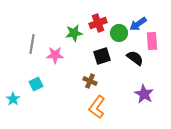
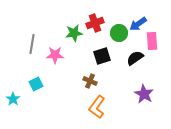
red cross: moved 3 px left
black semicircle: rotated 72 degrees counterclockwise
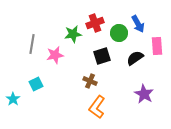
blue arrow: rotated 84 degrees counterclockwise
green star: moved 1 px left, 1 px down
pink rectangle: moved 5 px right, 5 px down
pink star: rotated 12 degrees counterclockwise
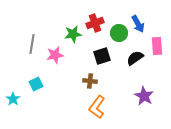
brown cross: rotated 16 degrees counterclockwise
purple star: moved 2 px down
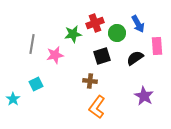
green circle: moved 2 px left
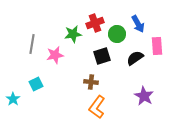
green circle: moved 1 px down
brown cross: moved 1 px right, 1 px down
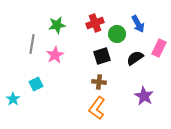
green star: moved 16 px left, 9 px up
pink rectangle: moved 2 px right, 2 px down; rotated 30 degrees clockwise
pink star: rotated 18 degrees counterclockwise
brown cross: moved 8 px right
orange L-shape: moved 1 px down
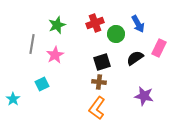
green star: rotated 12 degrees counterclockwise
green circle: moved 1 px left
black square: moved 6 px down
cyan square: moved 6 px right
purple star: rotated 18 degrees counterclockwise
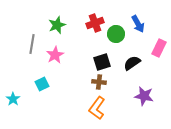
black semicircle: moved 3 px left, 5 px down
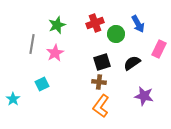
pink rectangle: moved 1 px down
pink star: moved 2 px up
orange L-shape: moved 4 px right, 2 px up
